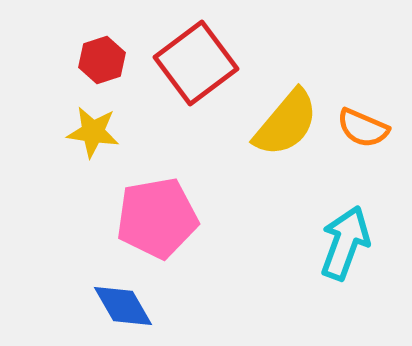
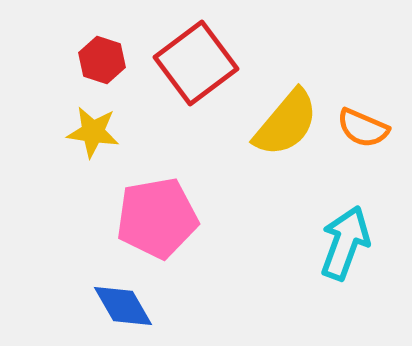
red hexagon: rotated 24 degrees counterclockwise
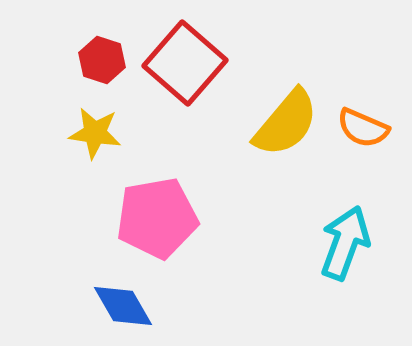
red square: moved 11 px left; rotated 12 degrees counterclockwise
yellow star: moved 2 px right, 1 px down
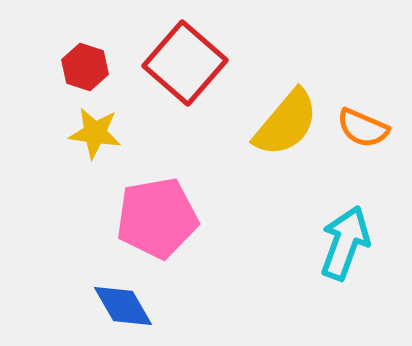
red hexagon: moved 17 px left, 7 px down
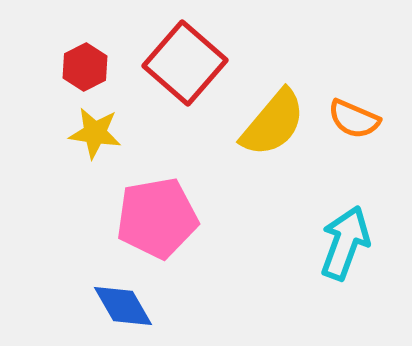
red hexagon: rotated 15 degrees clockwise
yellow semicircle: moved 13 px left
orange semicircle: moved 9 px left, 9 px up
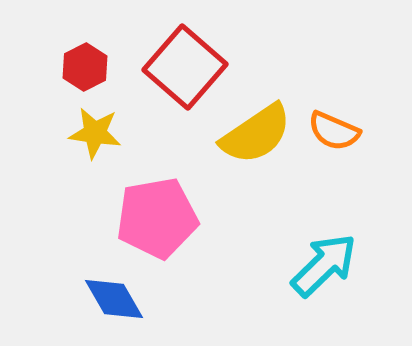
red square: moved 4 px down
orange semicircle: moved 20 px left, 12 px down
yellow semicircle: moved 17 px left, 11 px down; rotated 16 degrees clockwise
cyan arrow: moved 21 px left, 22 px down; rotated 26 degrees clockwise
blue diamond: moved 9 px left, 7 px up
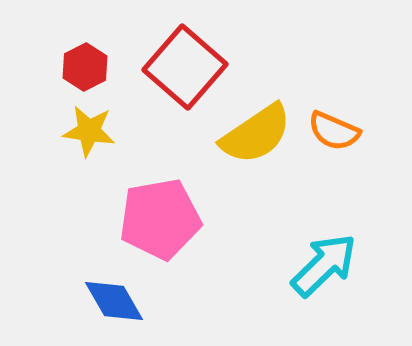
yellow star: moved 6 px left, 2 px up
pink pentagon: moved 3 px right, 1 px down
blue diamond: moved 2 px down
